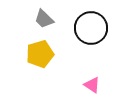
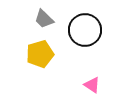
black circle: moved 6 px left, 2 px down
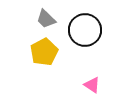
gray trapezoid: moved 2 px right
yellow pentagon: moved 4 px right, 2 px up; rotated 12 degrees counterclockwise
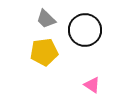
yellow pentagon: rotated 20 degrees clockwise
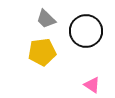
black circle: moved 1 px right, 1 px down
yellow pentagon: moved 2 px left
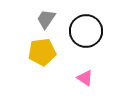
gray trapezoid: rotated 80 degrees clockwise
pink triangle: moved 7 px left, 7 px up
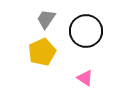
yellow pentagon: rotated 16 degrees counterclockwise
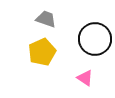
gray trapezoid: rotated 75 degrees clockwise
black circle: moved 9 px right, 8 px down
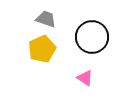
black circle: moved 3 px left, 2 px up
yellow pentagon: moved 3 px up
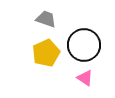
black circle: moved 8 px left, 8 px down
yellow pentagon: moved 4 px right, 4 px down
